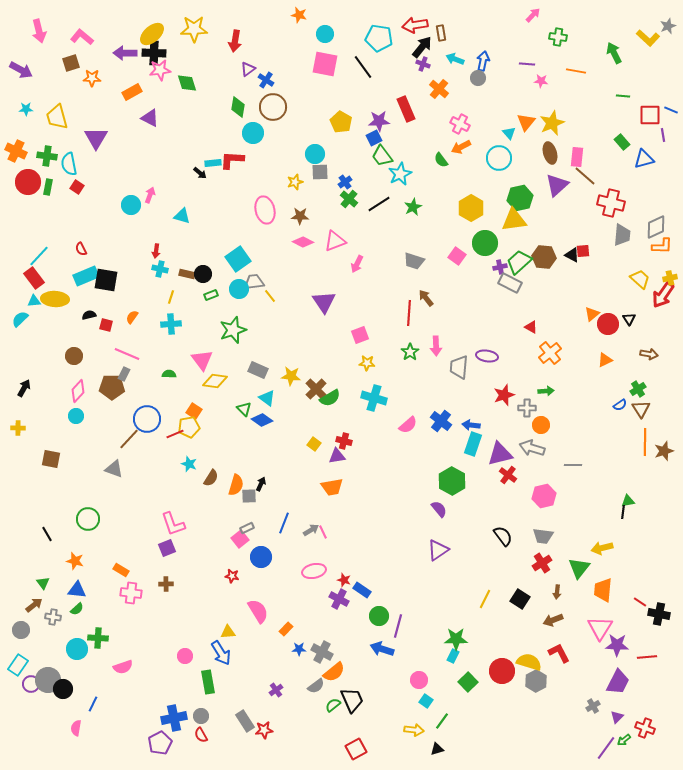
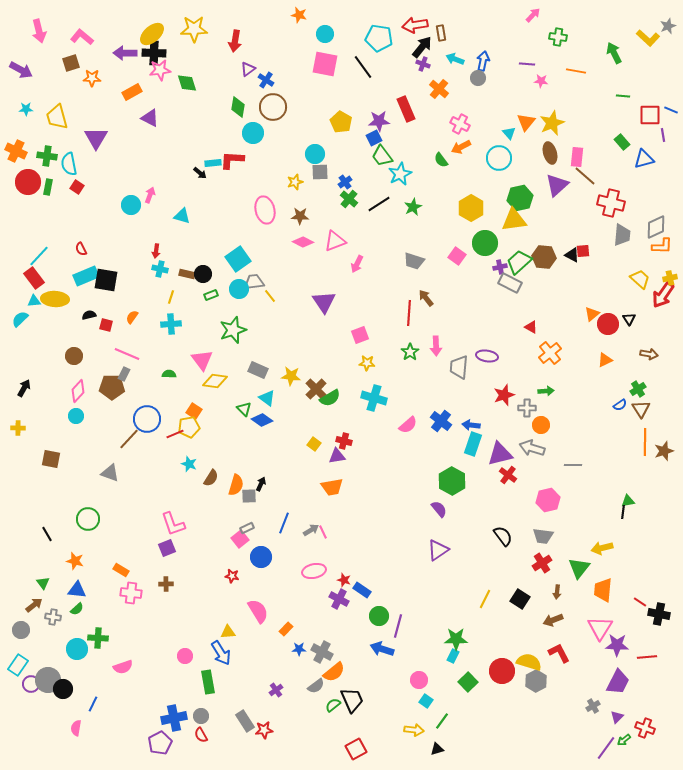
gray triangle at (114, 469): moved 4 px left, 4 px down
pink hexagon at (544, 496): moved 4 px right, 4 px down
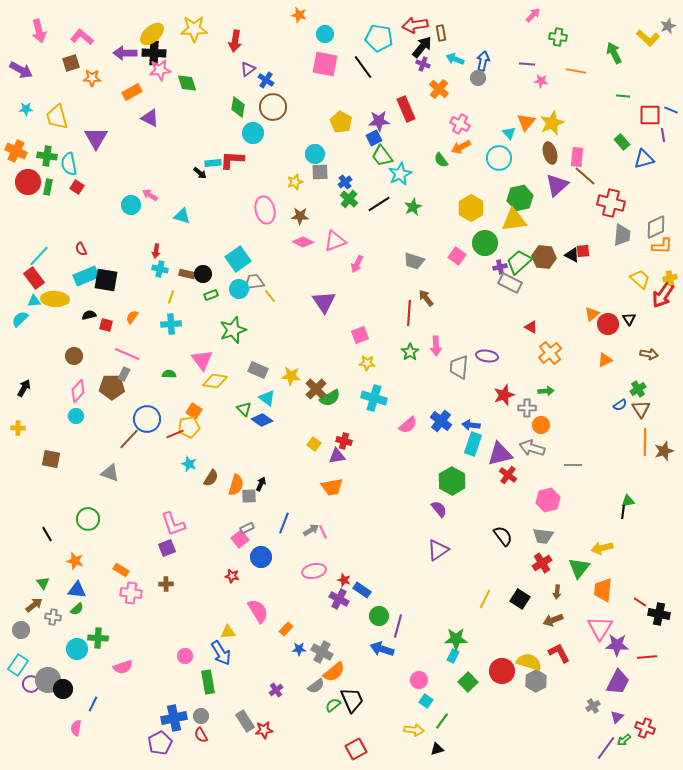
pink arrow at (150, 195): rotated 77 degrees counterclockwise
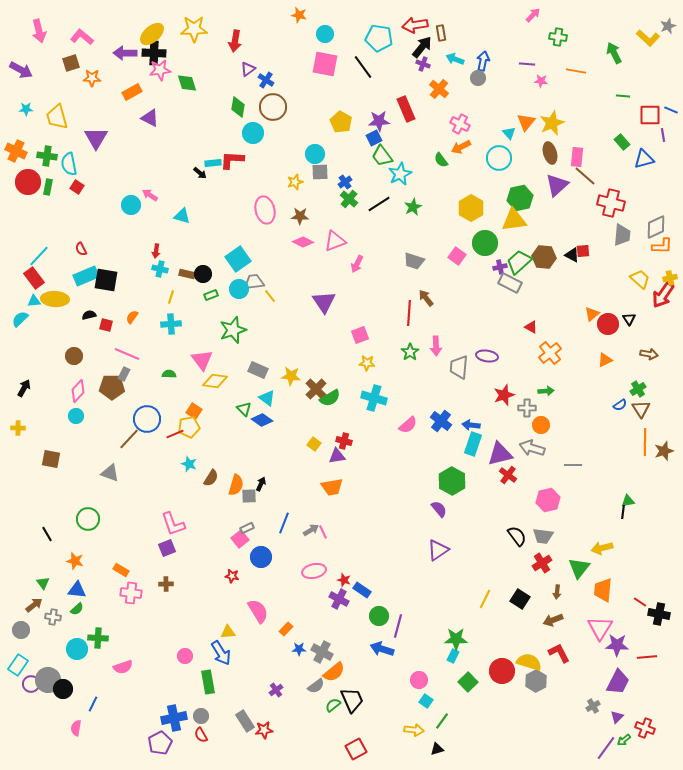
black semicircle at (503, 536): moved 14 px right
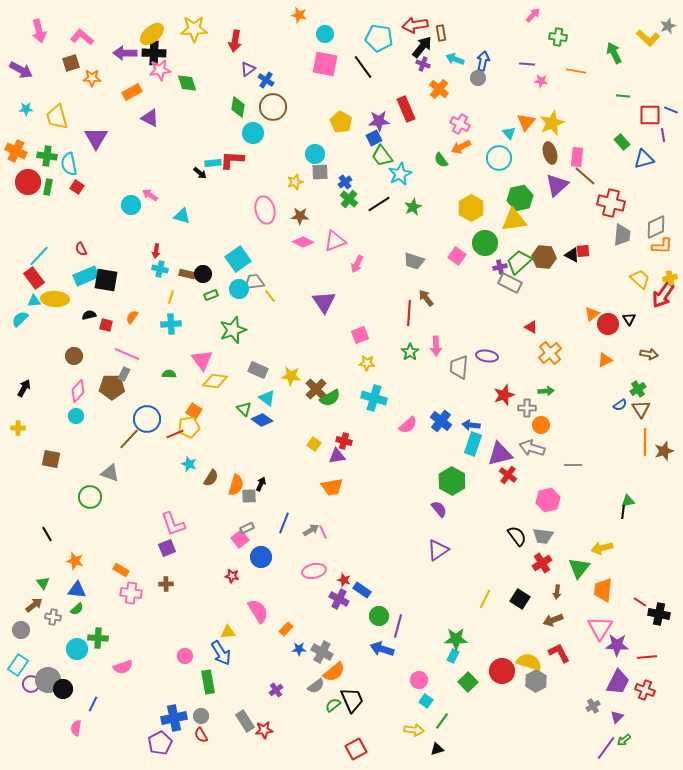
green circle at (88, 519): moved 2 px right, 22 px up
red cross at (645, 728): moved 38 px up
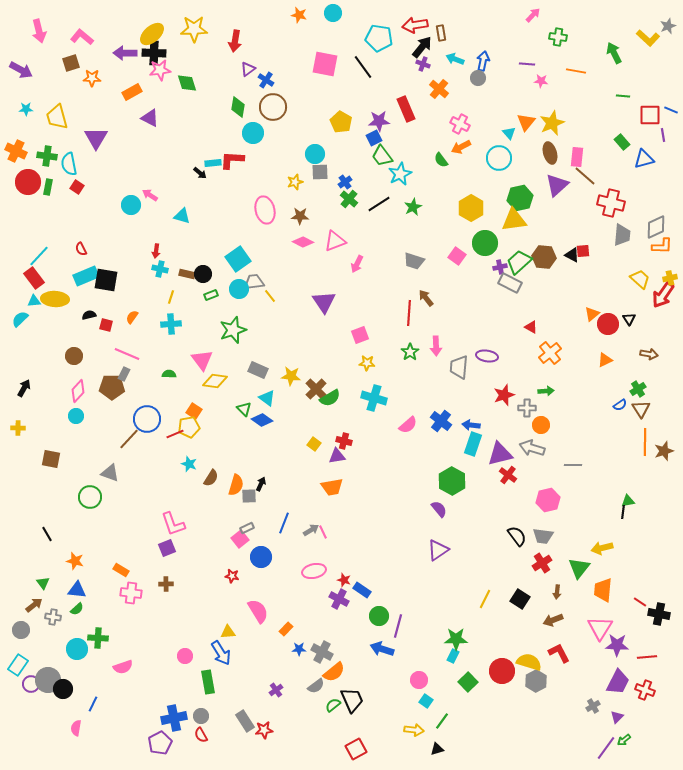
cyan circle at (325, 34): moved 8 px right, 21 px up
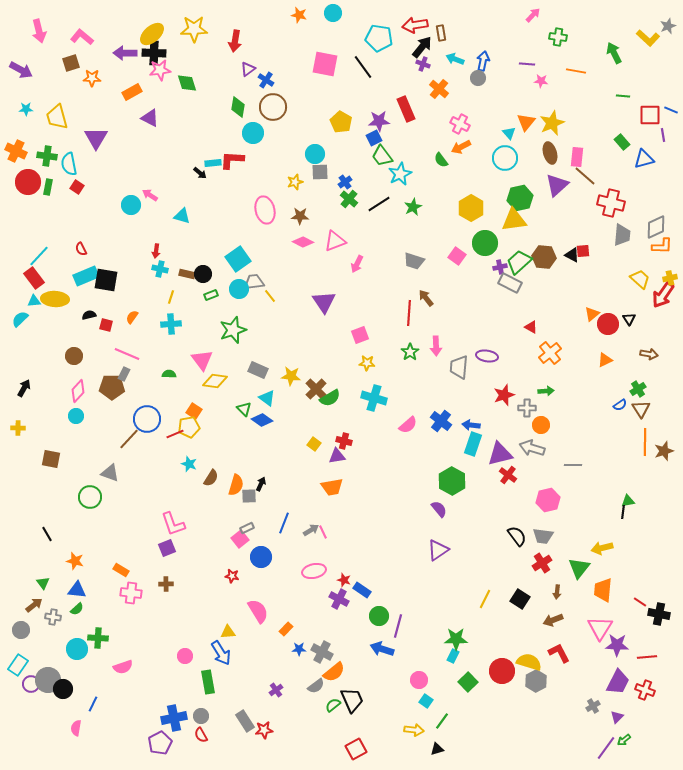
cyan circle at (499, 158): moved 6 px right
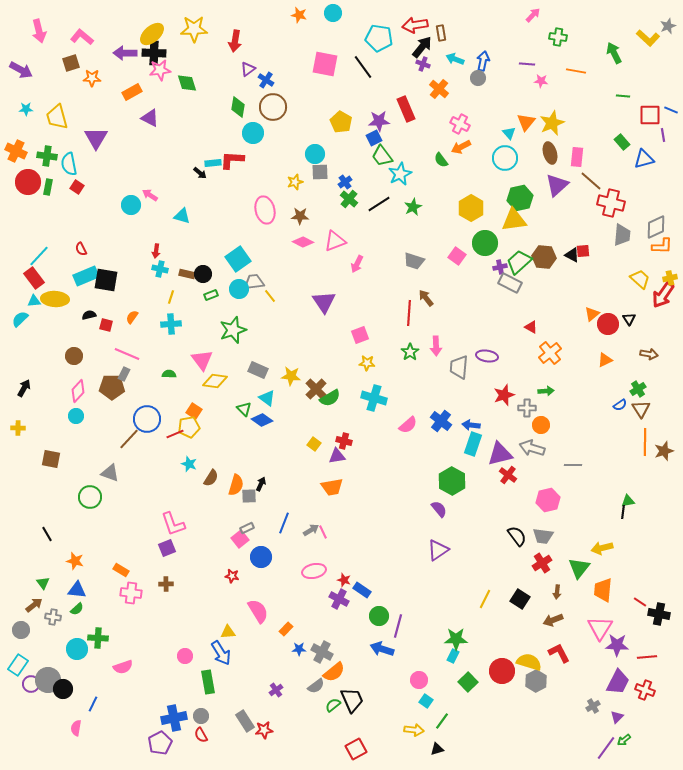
brown line at (585, 176): moved 6 px right, 5 px down
